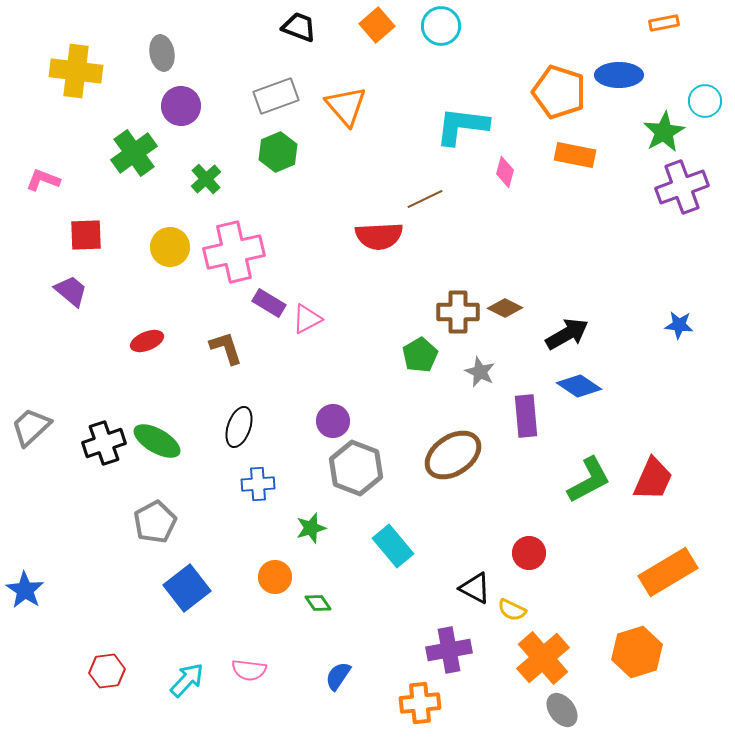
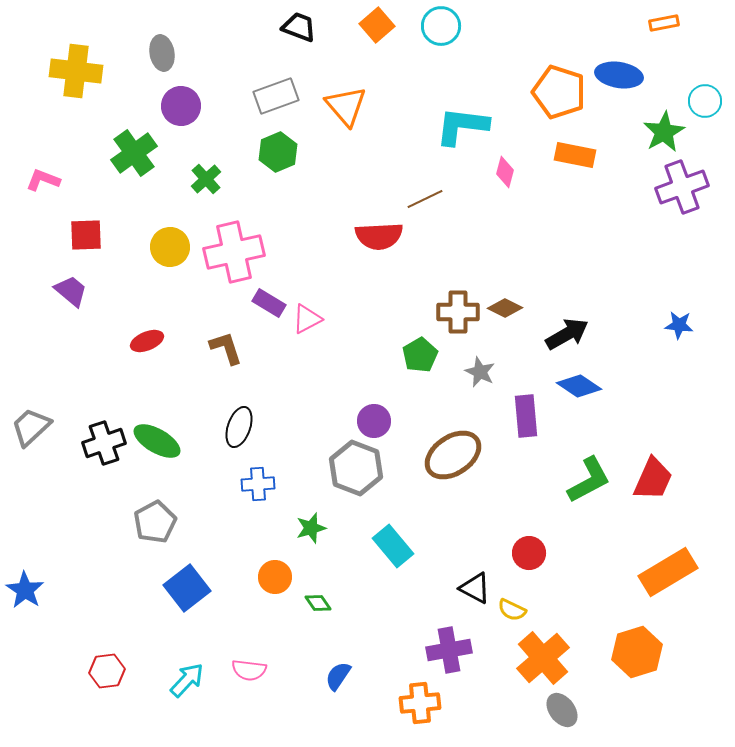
blue ellipse at (619, 75): rotated 9 degrees clockwise
purple circle at (333, 421): moved 41 px right
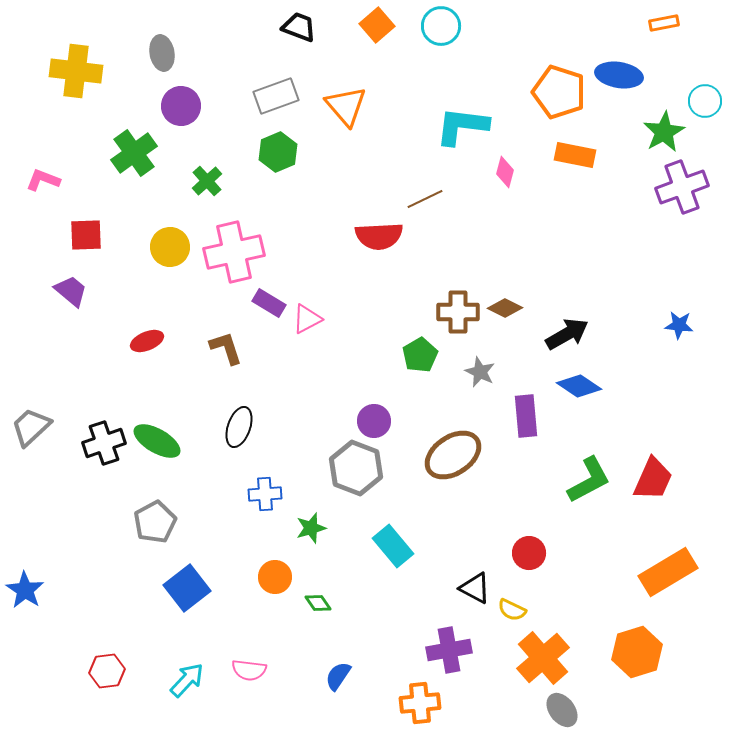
green cross at (206, 179): moved 1 px right, 2 px down
blue cross at (258, 484): moved 7 px right, 10 px down
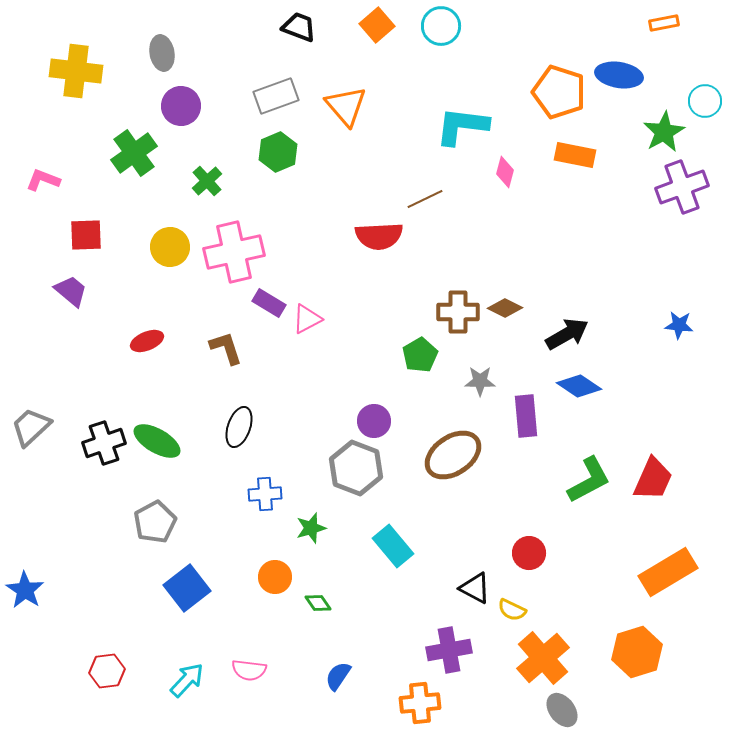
gray star at (480, 372): moved 9 px down; rotated 24 degrees counterclockwise
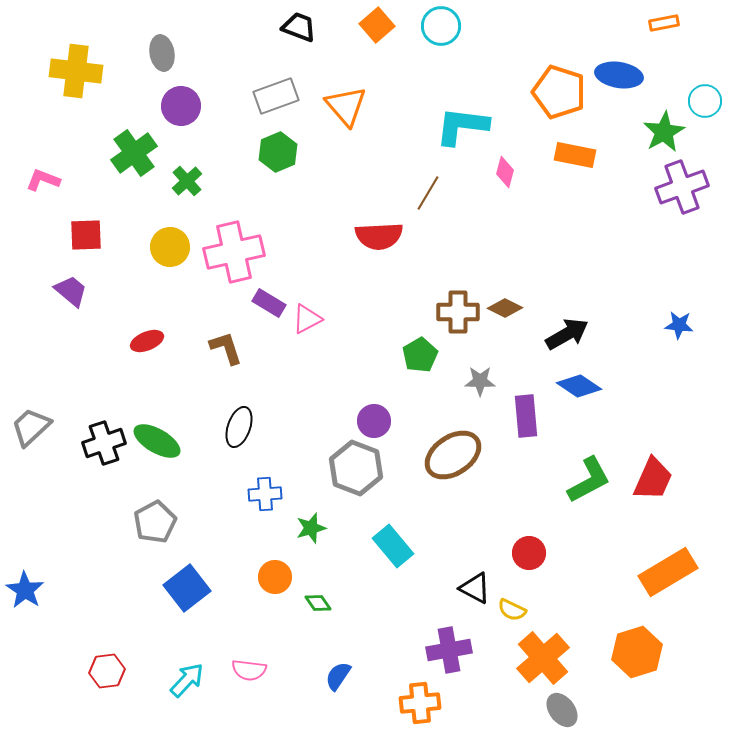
green cross at (207, 181): moved 20 px left
brown line at (425, 199): moved 3 px right, 6 px up; rotated 33 degrees counterclockwise
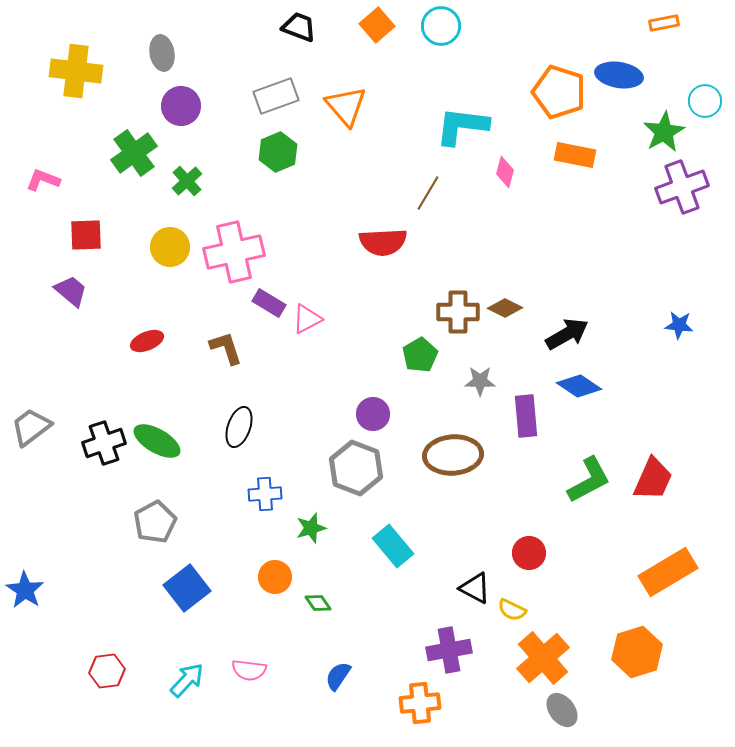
red semicircle at (379, 236): moved 4 px right, 6 px down
purple circle at (374, 421): moved 1 px left, 7 px up
gray trapezoid at (31, 427): rotated 6 degrees clockwise
brown ellipse at (453, 455): rotated 30 degrees clockwise
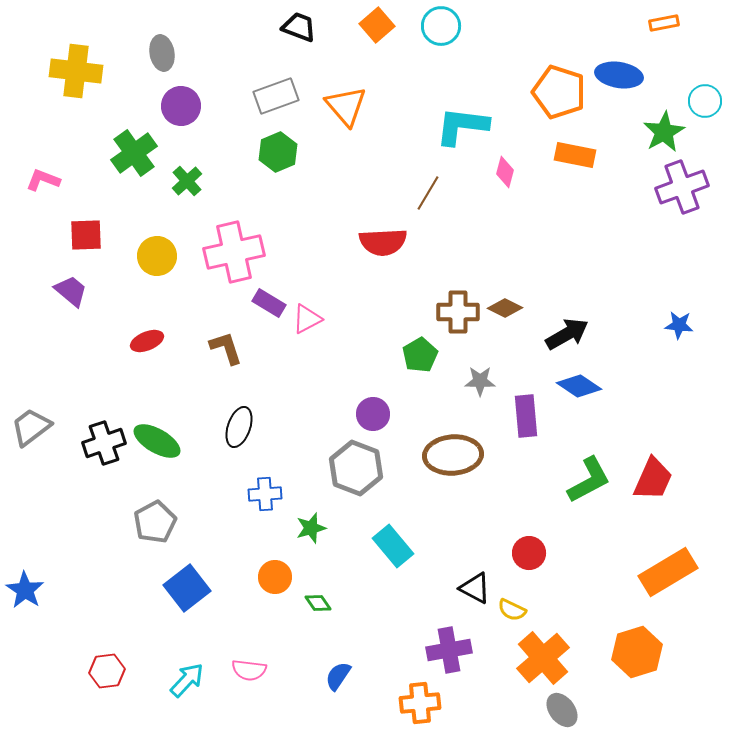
yellow circle at (170, 247): moved 13 px left, 9 px down
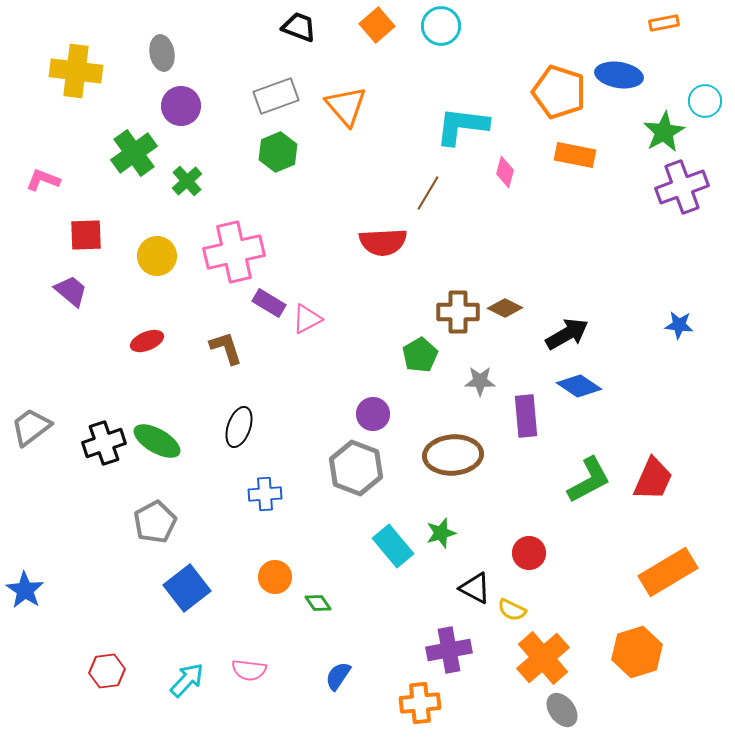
green star at (311, 528): moved 130 px right, 5 px down
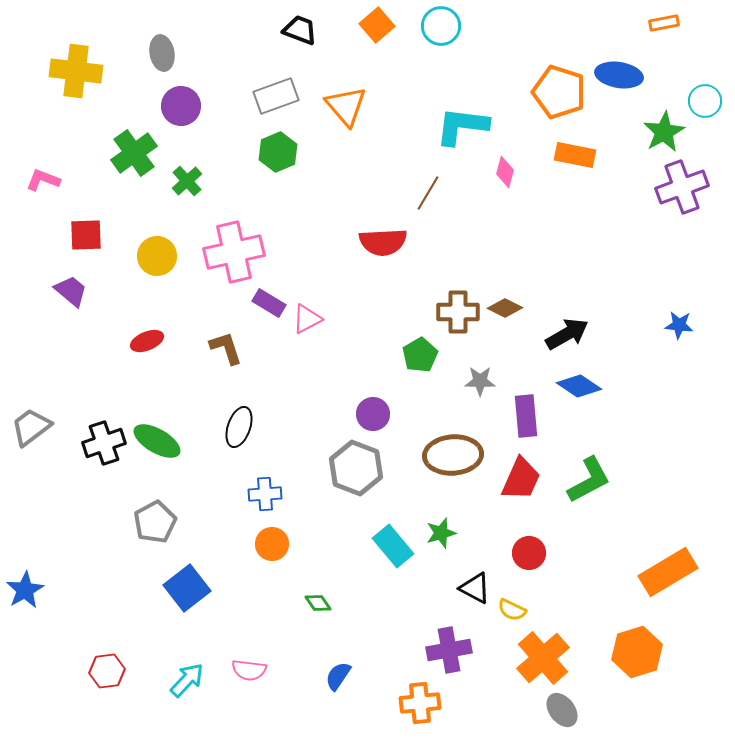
black trapezoid at (299, 27): moved 1 px right, 3 px down
red trapezoid at (653, 479): moved 132 px left
orange circle at (275, 577): moved 3 px left, 33 px up
blue star at (25, 590): rotated 9 degrees clockwise
